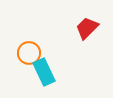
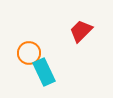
red trapezoid: moved 6 px left, 3 px down
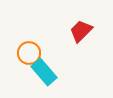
cyan rectangle: rotated 16 degrees counterclockwise
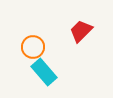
orange circle: moved 4 px right, 6 px up
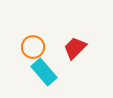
red trapezoid: moved 6 px left, 17 px down
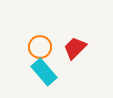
orange circle: moved 7 px right
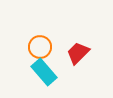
red trapezoid: moved 3 px right, 5 px down
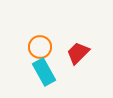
cyan rectangle: rotated 12 degrees clockwise
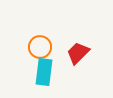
cyan rectangle: rotated 36 degrees clockwise
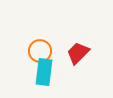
orange circle: moved 4 px down
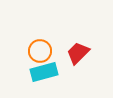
cyan rectangle: rotated 68 degrees clockwise
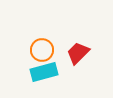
orange circle: moved 2 px right, 1 px up
